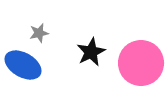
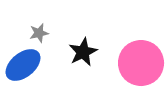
black star: moved 8 px left
blue ellipse: rotated 69 degrees counterclockwise
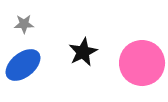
gray star: moved 15 px left, 9 px up; rotated 12 degrees clockwise
pink circle: moved 1 px right
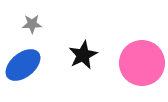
gray star: moved 8 px right
black star: moved 3 px down
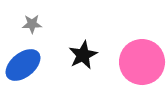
pink circle: moved 1 px up
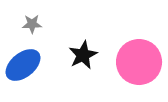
pink circle: moved 3 px left
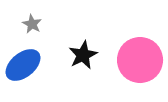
gray star: rotated 30 degrees clockwise
pink circle: moved 1 px right, 2 px up
